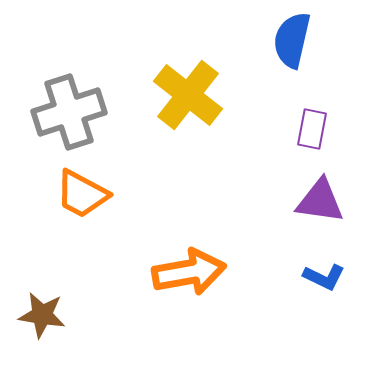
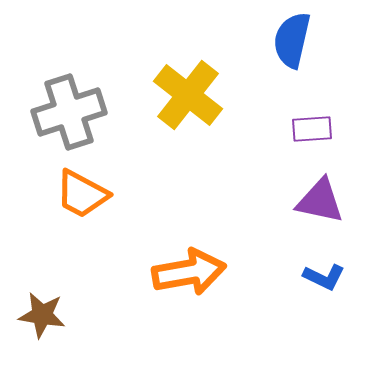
purple rectangle: rotated 75 degrees clockwise
purple triangle: rotated 4 degrees clockwise
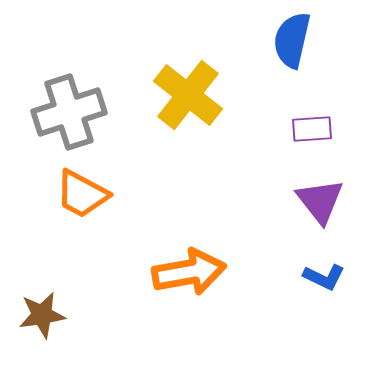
purple triangle: rotated 40 degrees clockwise
brown star: rotated 18 degrees counterclockwise
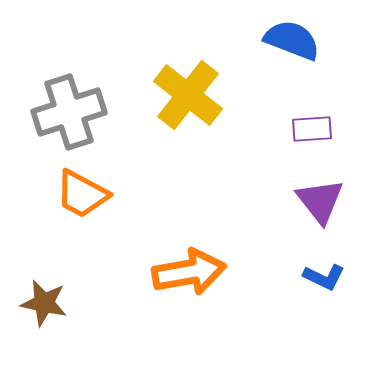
blue semicircle: rotated 98 degrees clockwise
brown star: moved 2 px right, 12 px up; rotated 21 degrees clockwise
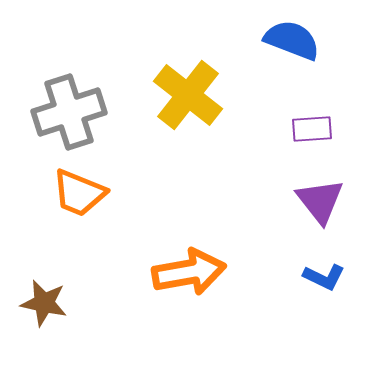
orange trapezoid: moved 3 px left, 1 px up; rotated 6 degrees counterclockwise
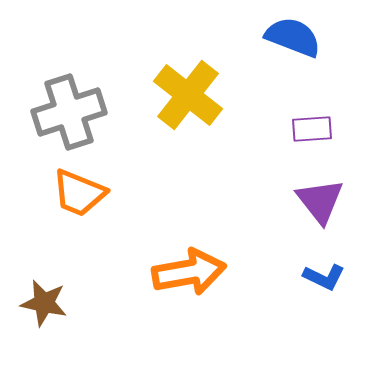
blue semicircle: moved 1 px right, 3 px up
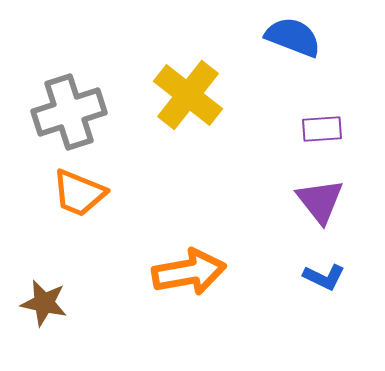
purple rectangle: moved 10 px right
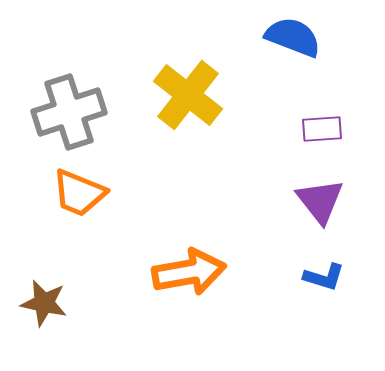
blue L-shape: rotated 9 degrees counterclockwise
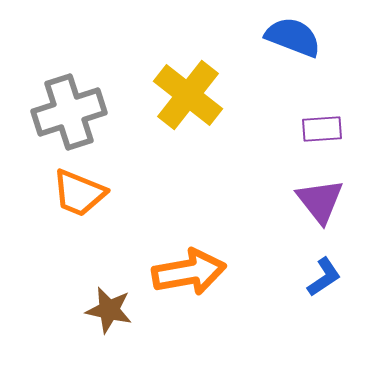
blue L-shape: rotated 51 degrees counterclockwise
brown star: moved 65 px right, 7 px down
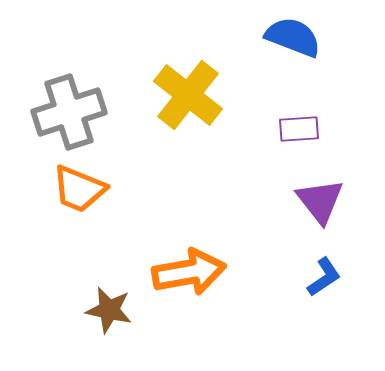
purple rectangle: moved 23 px left
orange trapezoid: moved 4 px up
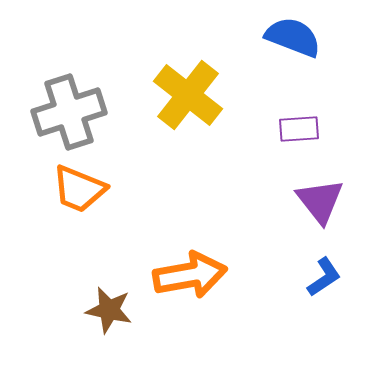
orange arrow: moved 1 px right, 3 px down
